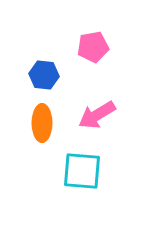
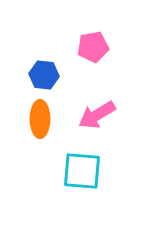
orange ellipse: moved 2 px left, 4 px up
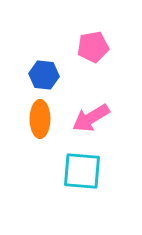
pink arrow: moved 6 px left, 3 px down
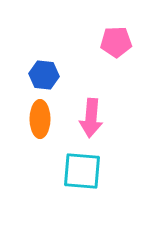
pink pentagon: moved 23 px right, 5 px up; rotated 8 degrees clockwise
pink arrow: rotated 54 degrees counterclockwise
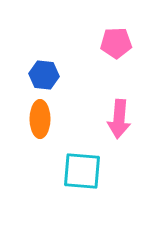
pink pentagon: moved 1 px down
pink arrow: moved 28 px right, 1 px down
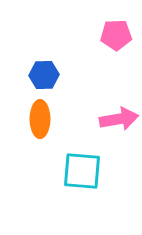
pink pentagon: moved 8 px up
blue hexagon: rotated 8 degrees counterclockwise
pink arrow: rotated 105 degrees counterclockwise
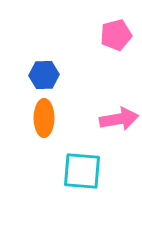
pink pentagon: rotated 12 degrees counterclockwise
orange ellipse: moved 4 px right, 1 px up
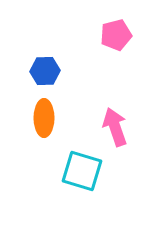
blue hexagon: moved 1 px right, 4 px up
pink arrow: moved 4 px left, 8 px down; rotated 99 degrees counterclockwise
cyan square: rotated 12 degrees clockwise
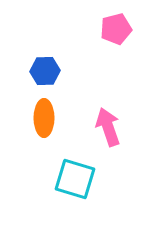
pink pentagon: moved 6 px up
pink arrow: moved 7 px left
cyan square: moved 7 px left, 8 px down
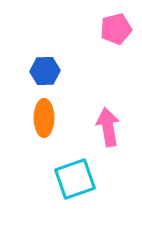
pink arrow: rotated 9 degrees clockwise
cyan square: rotated 36 degrees counterclockwise
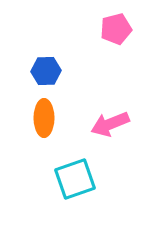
blue hexagon: moved 1 px right
pink arrow: moved 2 px right, 3 px up; rotated 102 degrees counterclockwise
